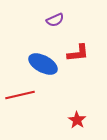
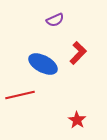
red L-shape: rotated 40 degrees counterclockwise
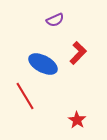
red line: moved 5 px right, 1 px down; rotated 72 degrees clockwise
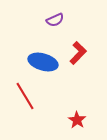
blue ellipse: moved 2 px up; rotated 12 degrees counterclockwise
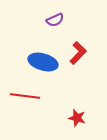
red line: rotated 52 degrees counterclockwise
red star: moved 2 px up; rotated 18 degrees counterclockwise
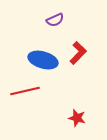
blue ellipse: moved 2 px up
red line: moved 5 px up; rotated 20 degrees counterclockwise
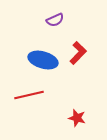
red line: moved 4 px right, 4 px down
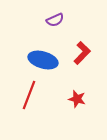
red L-shape: moved 4 px right
red line: rotated 56 degrees counterclockwise
red star: moved 19 px up
